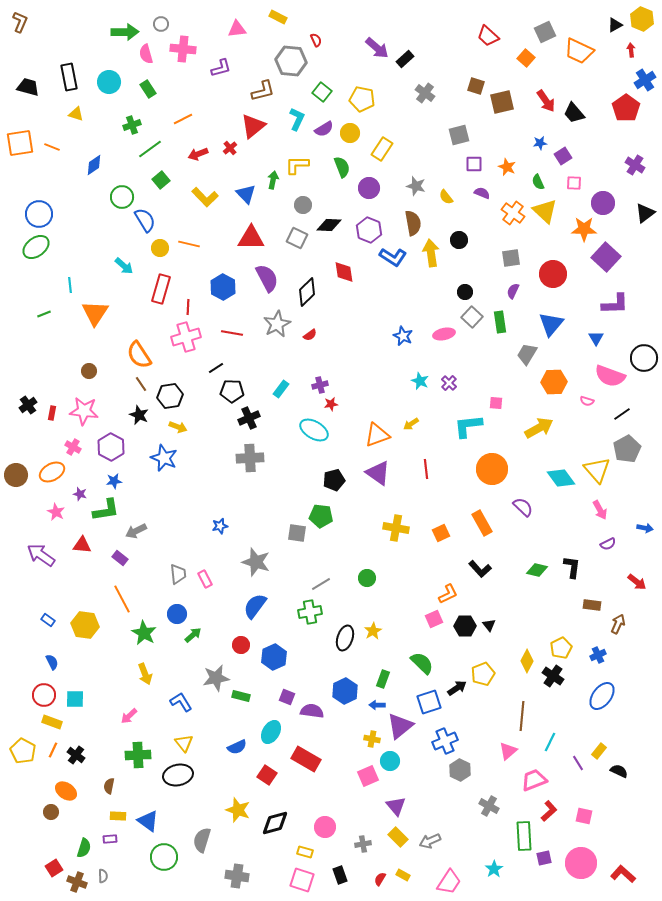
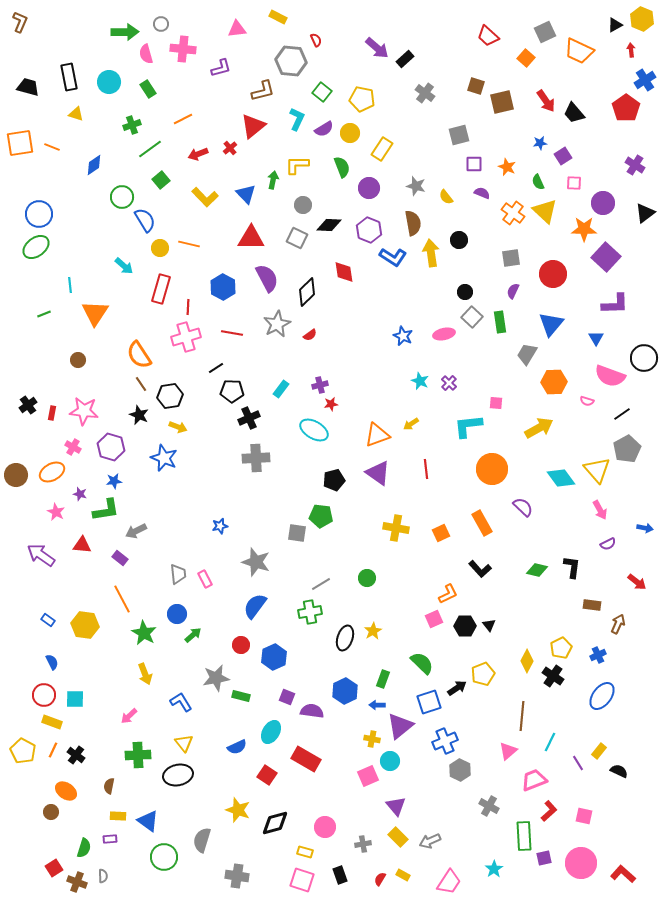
brown circle at (89, 371): moved 11 px left, 11 px up
purple hexagon at (111, 447): rotated 12 degrees counterclockwise
gray cross at (250, 458): moved 6 px right
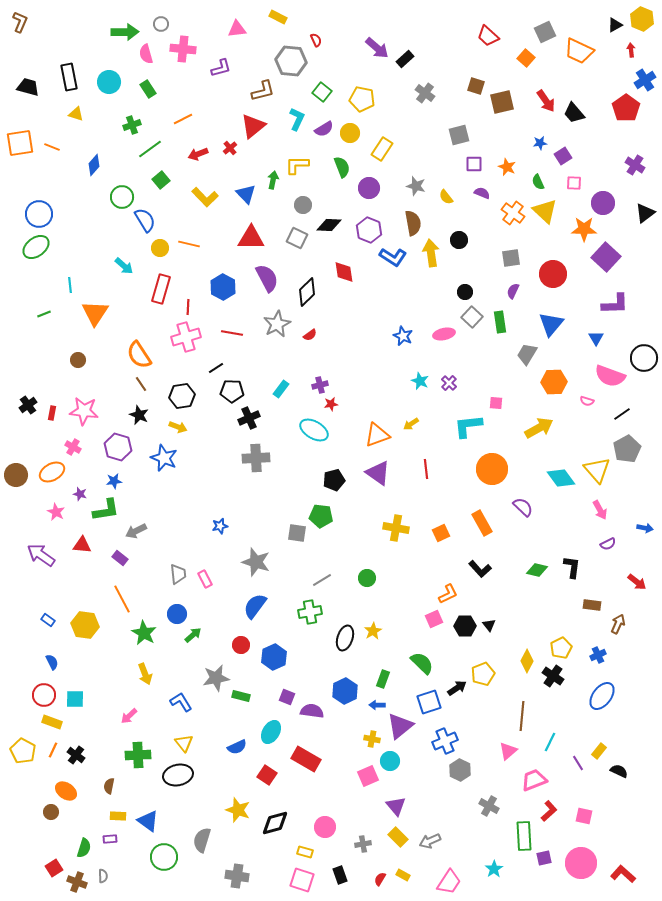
blue diamond at (94, 165): rotated 15 degrees counterclockwise
black hexagon at (170, 396): moved 12 px right
purple hexagon at (111, 447): moved 7 px right
gray line at (321, 584): moved 1 px right, 4 px up
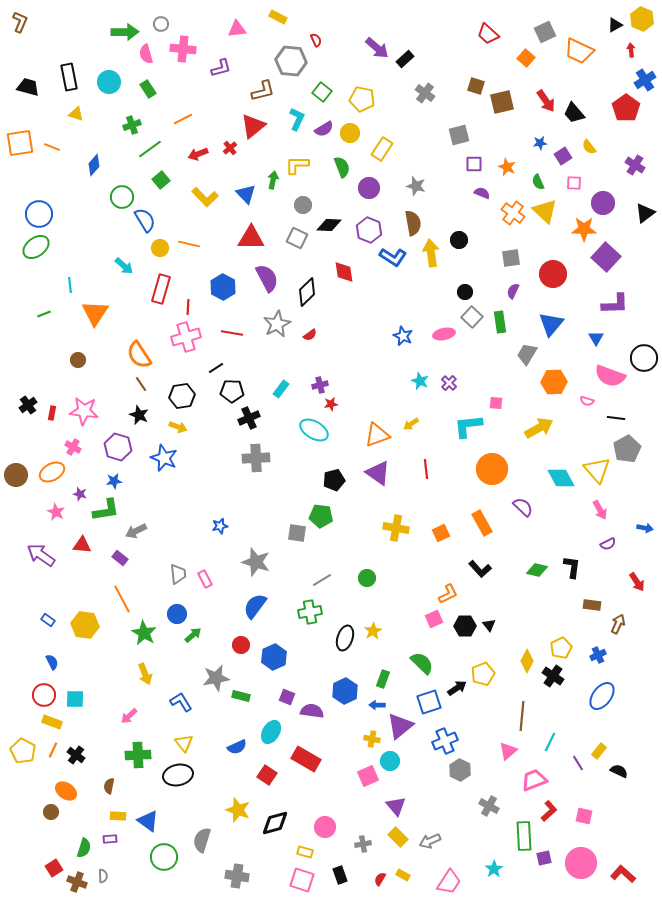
red trapezoid at (488, 36): moved 2 px up
yellow semicircle at (446, 197): moved 143 px right, 50 px up
black line at (622, 414): moved 6 px left, 4 px down; rotated 42 degrees clockwise
cyan diamond at (561, 478): rotated 8 degrees clockwise
red arrow at (637, 582): rotated 18 degrees clockwise
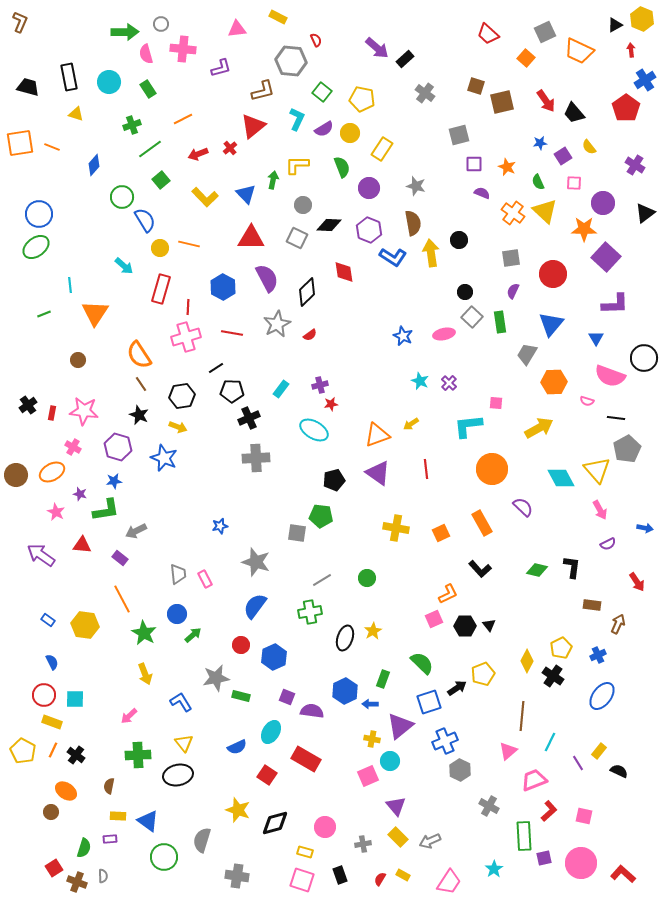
blue arrow at (377, 705): moved 7 px left, 1 px up
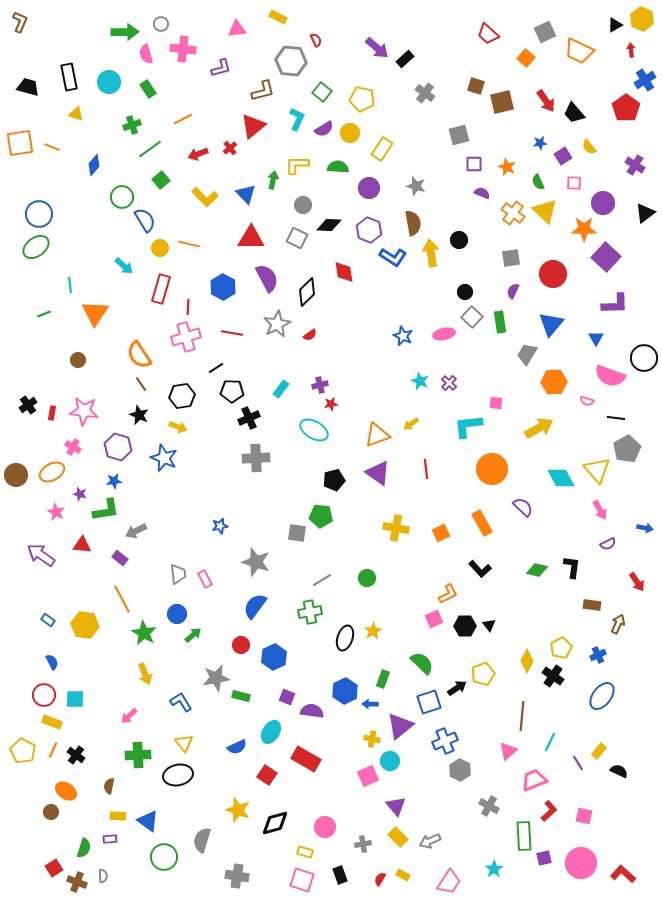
green semicircle at (342, 167): moved 4 px left; rotated 65 degrees counterclockwise
